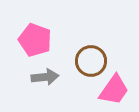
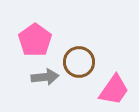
pink pentagon: rotated 16 degrees clockwise
brown circle: moved 12 px left, 1 px down
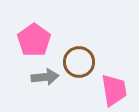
pink pentagon: moved 1 px left
pink trapezoid: rotated 44 degrees counterclockwise
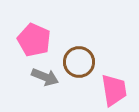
pink pentagon: rotated 12 degrees counterclockwise
gray arrow: rotated 28 degrees clockwise
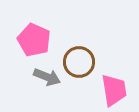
gray arrow: moved 2 px right
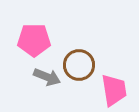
pink pentagon: rotated 24 degrees counterclockwise
brown circle: moved 3 px down
